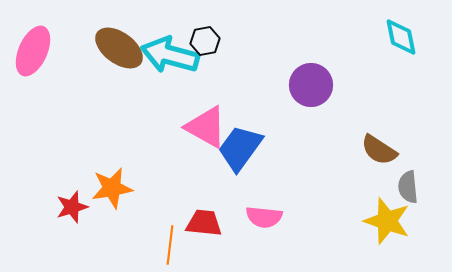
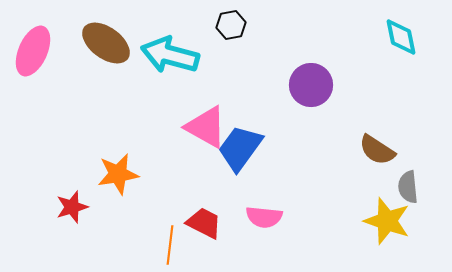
black hexagon: moved 26 px right, 16 px up
brown ellipse: moved 13 px left, 5 px up
brown semicircle: moved 2 px left
orange star: moved 6 px right, 14 px up
red trapezoid: rotated 21 degrees clockwise
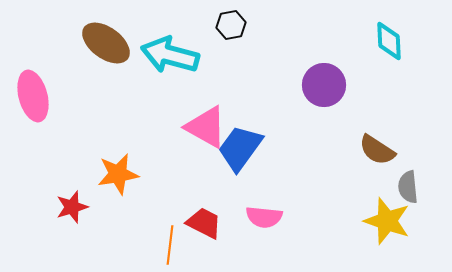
cyan diamond: moved 12 px left, 4 px down; rotated 9 degrees clockwise
pink ellipse: moved 45 px down; rotated 39 degrees counterclockwise
purple circle: moved 13 px right
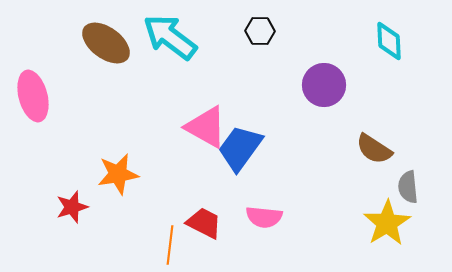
black hexagon: moved 29 px right, 6 px down; rotated 12 degrees clockwise
cyan arrow: moved 18 px up; rotated 22 degrees clockwise
brown semicircle: moved 3 px left, 1 px up
yellow star: moved 2 px down; rotated 21 degrees clockwise
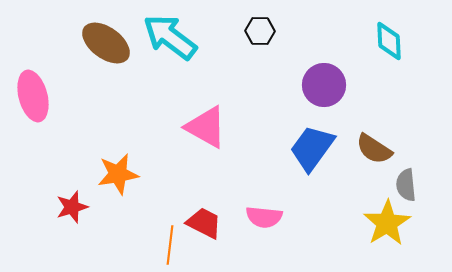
blue trapezoid: moved 72 px right
gray semicircle: moved 2 px left, 2 px up
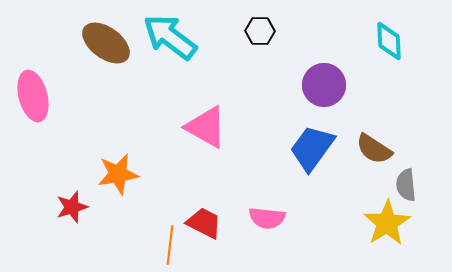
pink semicircle: moved 3 px right, 1 px down
